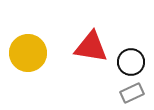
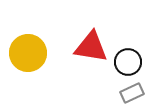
black circle: moved 3 px left
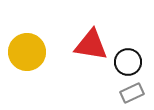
red triangle: moved 2 px up
yellow circle: moved 1 px left, 1 px up
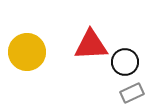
red triangle: rotated 12 degrees counterclockwise
black circle: moved 3 px left
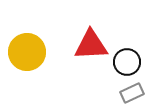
black circle: moved 2 px right
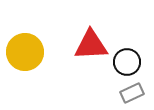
yellow circle: moved 2 px left
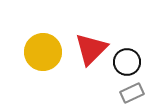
red triangle: moved 4 px down; rotated 42 degrees counterclockwise
yellow circle: moved 18 px right
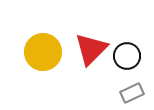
black circle: moved 6 px up
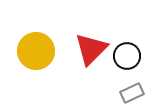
yellow circle: moved 7 px left, 1 px up
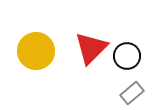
red triangle: moved 1 px up
gray rectangle: rotated 15 degrees counterclockwise
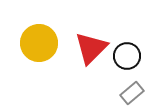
yellow circle: moved 3 px right, 8 px up
